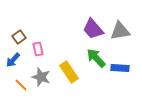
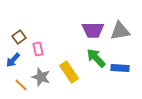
purple trapezoid: moved 1 px down; rotated 50 degrees counterclockwise
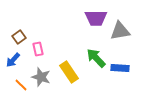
purple trapezoid: moved 3 px right, 12 px up
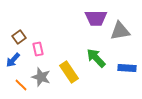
blue rectangle: moved 7 px right
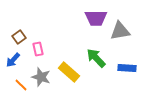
yellow rectangle: rotated 15 degrees counterclockwise
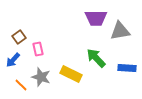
yellow rectangle: moved 2 px right, 2 px down; rotated 15 degrees counterclockwise
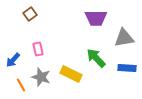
gray triangle: moved 4 px right, 7 px down
brown square: moved 11 px right, 23 px up
orange line: rotated 16 degrees clockwise
